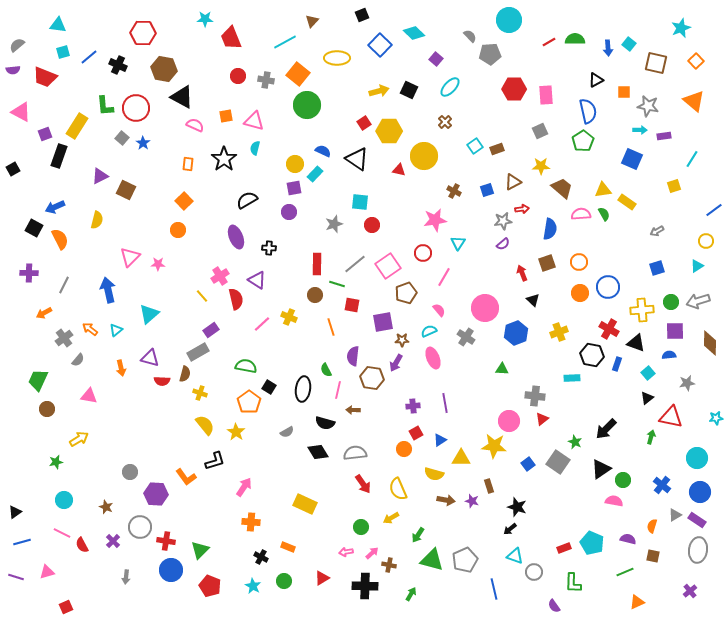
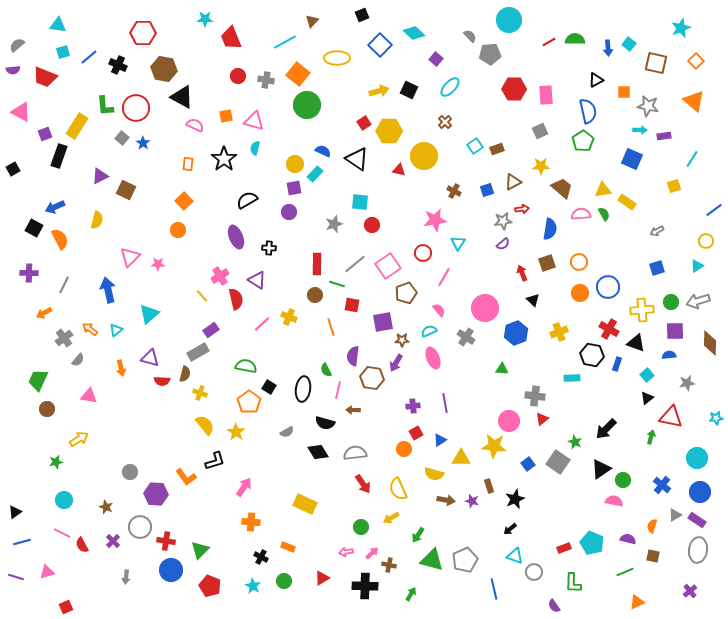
cyan square at (648, 373): moved 1 px left, 2 px down
black star at (517, 507): moved 2 px left, 8 px up; rotated 30 degrees clockwise
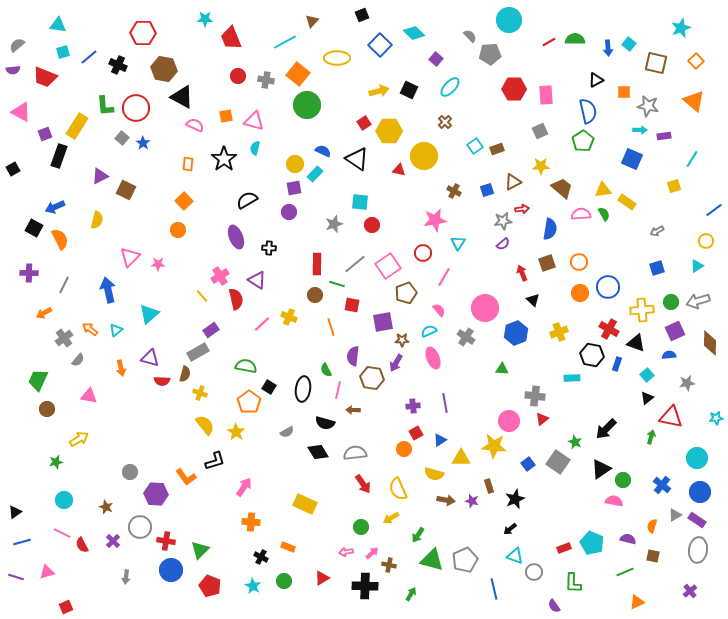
purple square at (675, 331): rotated 24 degrees counterclockwise
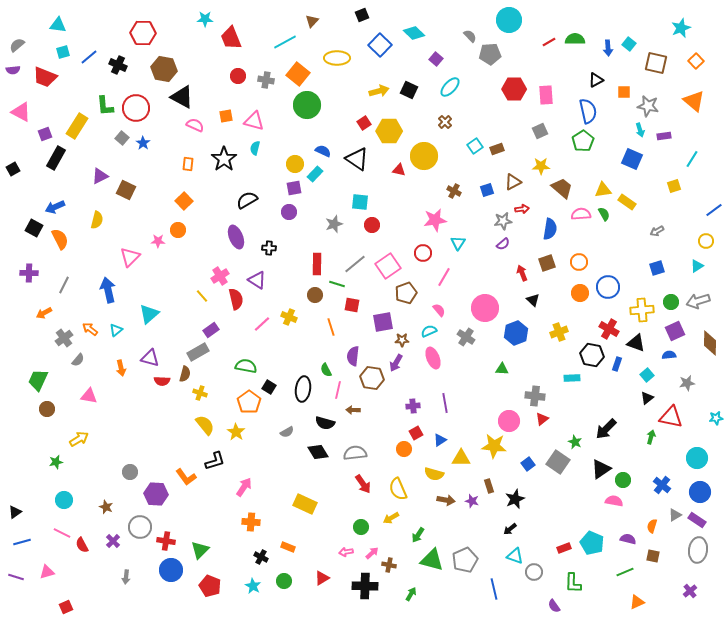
cyan arrow at (640, 130): rotated 72 degrees clockwise
black rectangle at (59, 156): moved 3 px left, 2 px down; rotated 10 degrees clockwise
pink star at (158, 264): moved 23 px up
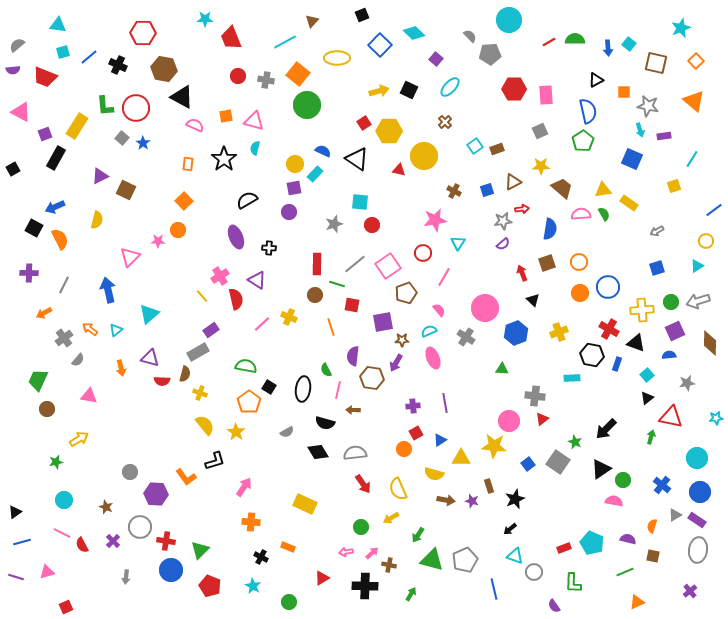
yellow rectangle at (627, 202): moved 2 px right, 1 px down
green circle at (284, 581): moved 5 px right, 21 px down
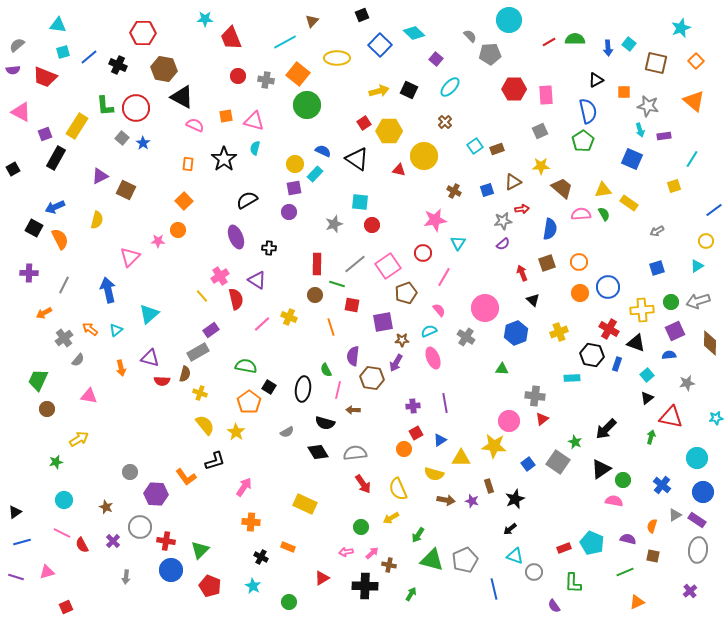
blue circle at (700, 492): moved 3 px right
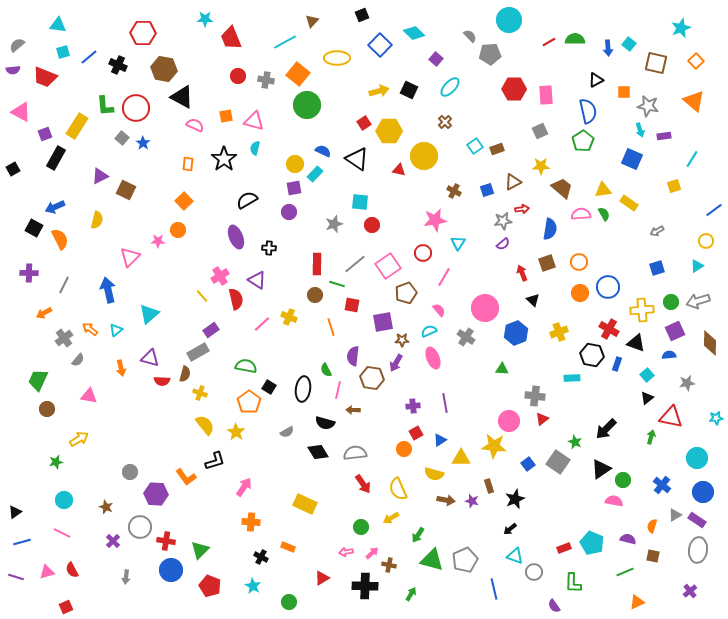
red semicircle at (82, 545): moved 10 px left, 25 px down
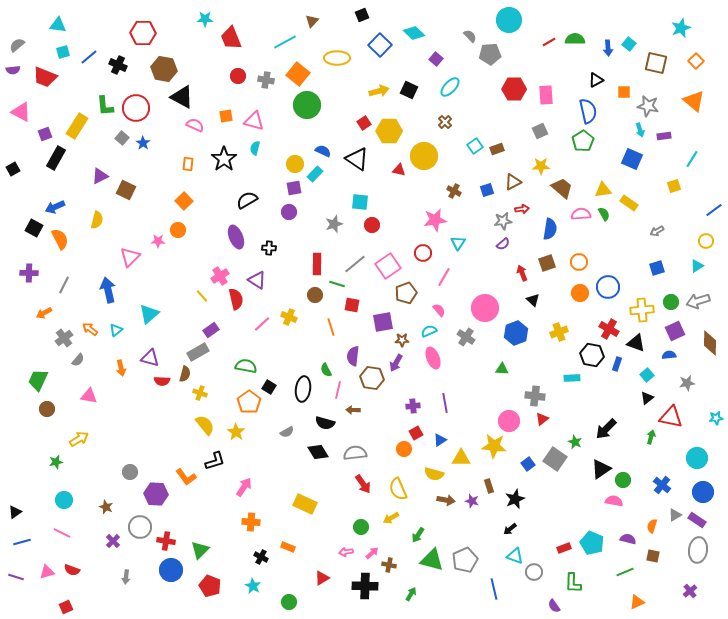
gray square at (558, 462): moved 3 px left, 3 px up
red semicircle at (72, 570): rotated 42 degrees counterclockwise
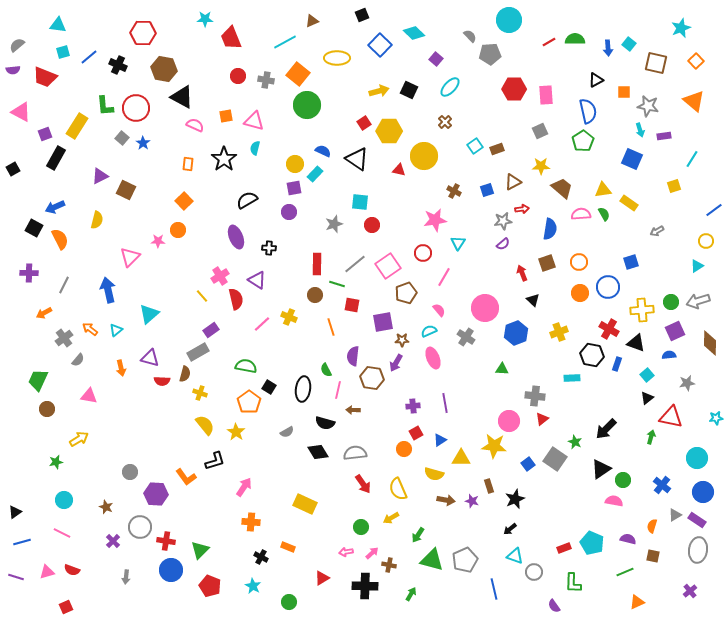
brown triangle at (312, 21): rotated 24 degrees clockwise
blue square at (657, 268): moved 26 px left, 6 px up
